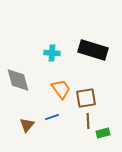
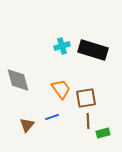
cyan cross: moved 10 px right, 7 px up; rotated 21 degrees counterclockwise
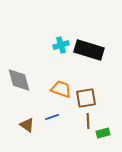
cyan cross: moved 1 px left, 1 px up
black rectangle: moved 4 px left
gray diamond: moved 1 px right
orange trapezoid: rotated 35 degrees counterclockwise
brown triangle: rotated 35 degrees counterclockwise
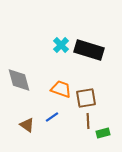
cyan cross: rotated 28 degrees counterclockwise
blue line: rotated 16 degrees counterclockwise
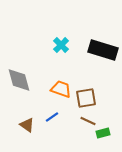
black rectangle: moved 14 px right
brown line: rotated 63 degrees counterclockwise
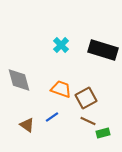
brown square: rotated 20 degrees counterclockwise
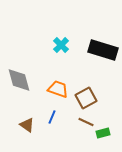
orange trapezoid: moved 3 px left
blue line: rotated 32 degrees counterclockwise
brown line: moved 2 px left, 1 px down
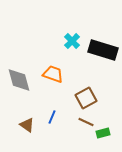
cyan cross: moved 11 px right, 4 px up
orange trapezoid: moved 5 px left, 15 px up
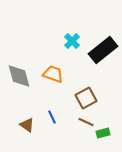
black rectangle: rotated 56 degrees counterclockwise
gray diamond: moved 4 px up
blue line: rotated 48 degrees counterclockwise
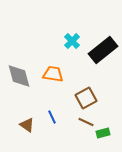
orange trapezoid: rotated 10 degrees counterclockwise
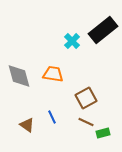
black rectangle: moved 20 px up
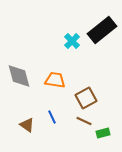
black rectangle: moved 1 px left
orange trapezoid: moved 2 px right, 6 px down
brown line: moved 2 px left, 1 px up
